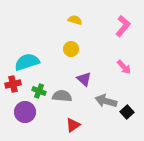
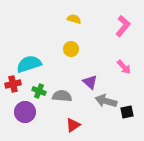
yellow semicircle: moved 1 px left, 1 px up
cyan semicircle: moved 2 px right, 2 px down
purple triangle: moved 6 px right, 3 px down
black square: rotated 32 degrees clockwise
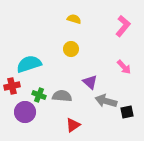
red cross: moved 1 px left, 2 px down
green cross: moved 4 px down
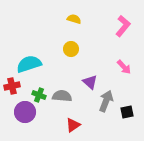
gray arrow: rotated 95 degrees clockwise
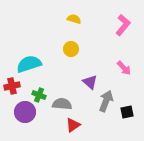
pink L-shape: moved 1 px up
pink arrow: moved 1 px down
gray semicircle: moved 8 px down
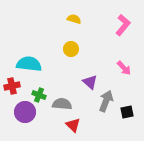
cyan semicircle: rotated 25 degrees clockwise
red triangle: rotated 42 degrees counterclockwise
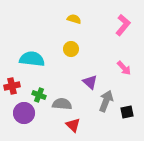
cyan semicircle: moved 3 px right, 5 px up
purple circle: moved 1 px left, 1 px down
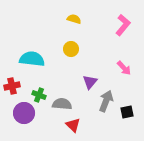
purple triangle: rotated 28 degrees clockwise
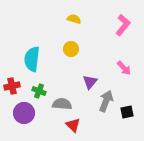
cyan semicircle: rotated 90 degrees counterclockwise
green cross: moved 4 px up
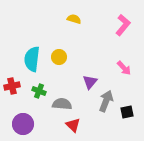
yellow circle: moved 12 px left, 8 px down
purple circle: moved 1 px left, 11 px down
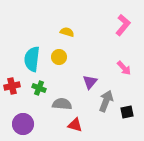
yellow semicircle: moved 7 px left, 13 px down
green cross: moved 3 px up
red triangle: moved 2 px right; rotated 28 degrees counterclockwise
